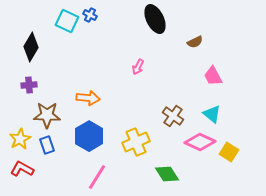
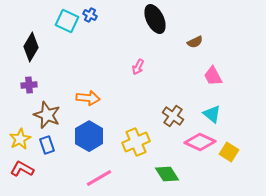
brown star: rotated 20 degrees clockwise
pink line: moved 2 px right, 1 px down; rotated 28 degrees clockwise
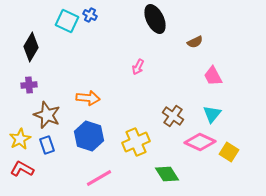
cyan triangle: rotated 30 degrees clockwise
blue hexagon: rotated 12 degrees counterclockwise
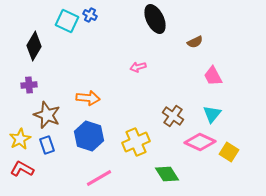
black diamond: moved 3 px right, 1 px up
pink arrow: rotated 49 degrees clockwise
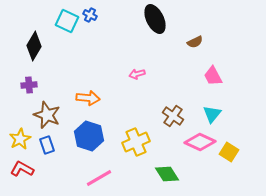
pink arrow: moved 1 px left, 7 px down
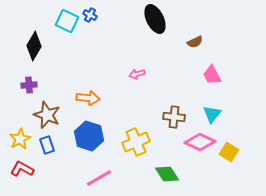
pink trapezoid: moved 1 px left, 1 px up
brown cross: moved 1 px right, 1 px down; rotated 30 degrees counterclockwise
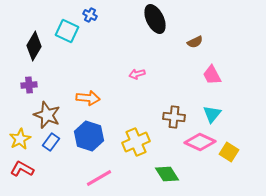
cyan square: moved 10 px down
blue rectangle: moved 4 px right, 3 px up; rotated 54 degrees clockwise
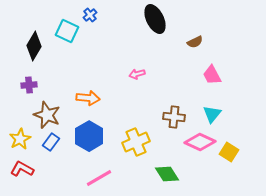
blue cross: rotated 24 degrees clockwise
blue hexagon: rotated 12 degrees clockwise
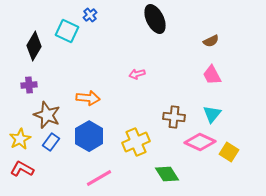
brown semicircle: moved 16 px right, 1 px up
